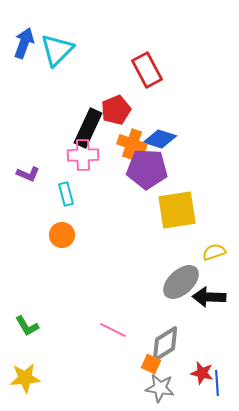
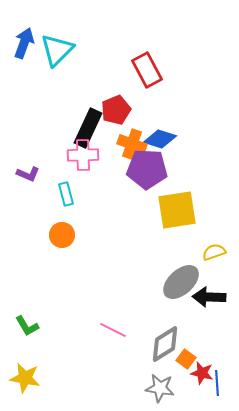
orange square: moved 35 px right, 5 px up; rotated 12 degrees clockwise
yellow star: rotated 16 degrees clockwise
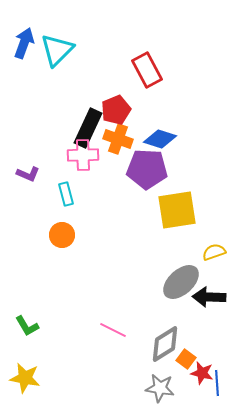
orange cross: moved 14 px left, 5 px up
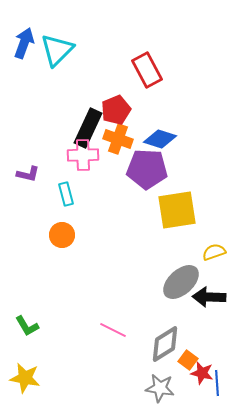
purple L-shape: rotated 10 degrees counterclockwise
orange square: moved 2 px right, 1 px down
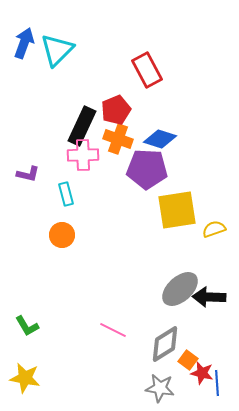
black rectangle: moved 6 px left, 2 px up
yellow semicircle: moved 23 px up
gray ellipse: moved 1 px left, 7 px down
